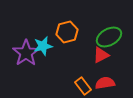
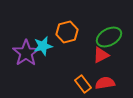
orange rectangle: moved 2 px up
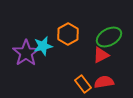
orange hexagon: moved 1 px right, 2 px down; rotated 15 degrees counterclockwise
red semicircle: moved 1 px left, 1 px up
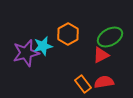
green ellipse: moved 1 px right
purple star: rotated 20 degrees clockwise
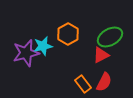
red semicircle: rotated 126 degrees clockwise
